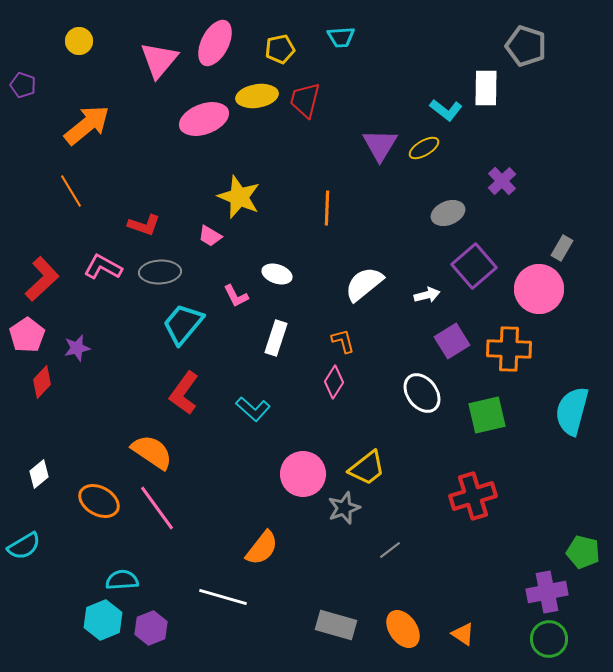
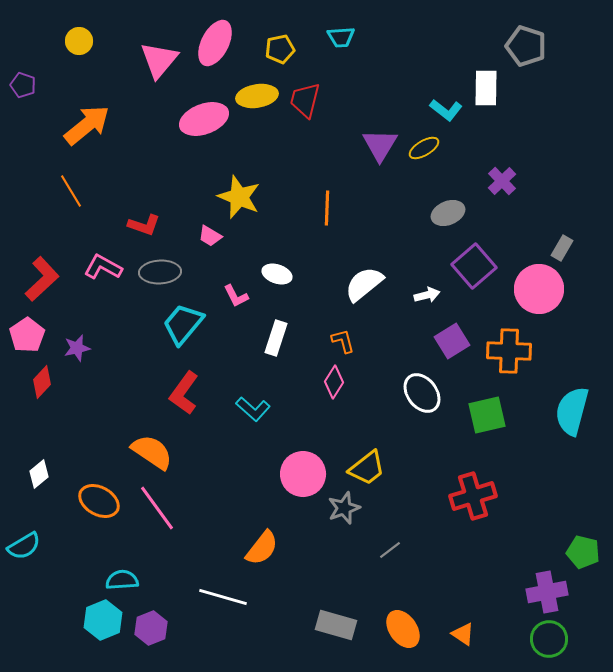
orange cross at (509, 349): moved 2 px down
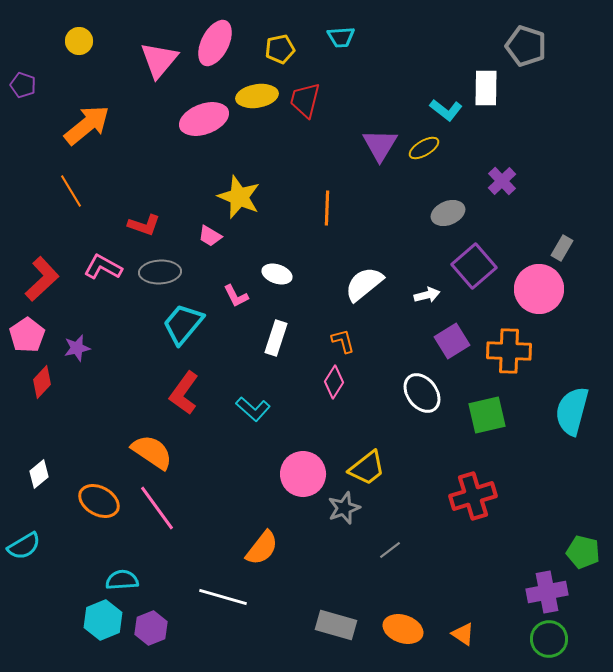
orange ellipse at (403, 629): rotated 36 degrees counterclockwise
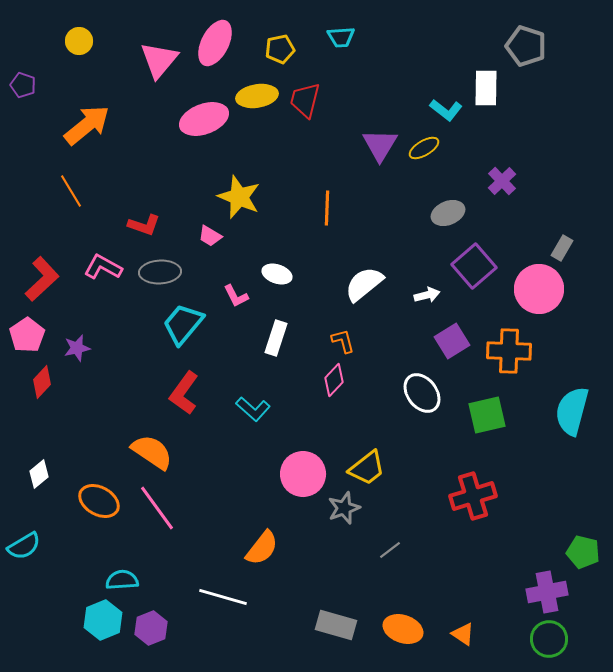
pink diamond at (334, 382): moved 2 px up; rotated 12 degrees clockwise
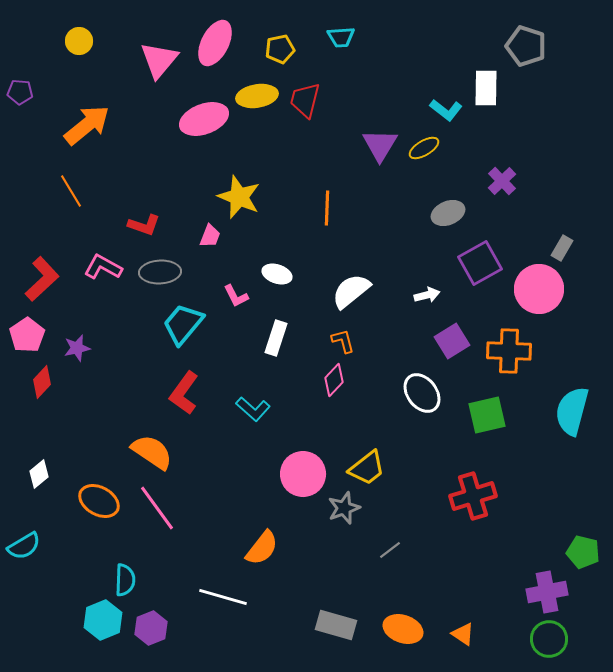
purple pentagon at (23, 85): moved 3 px left, 7 px down; rotated 15 degrees counterclockwise
pink trapezoid at (210, 236): rotated 100 degrees counterclockwise
purple square at (474, 266): moved 6 px right, 3 px up; rotated 12 degrees clockwise
white semicircle at (364, 284): moved 13 px left, 7 px down
cyan semicircle at (122, 580): moved 3 px right; rotated 96 degrees clockwise
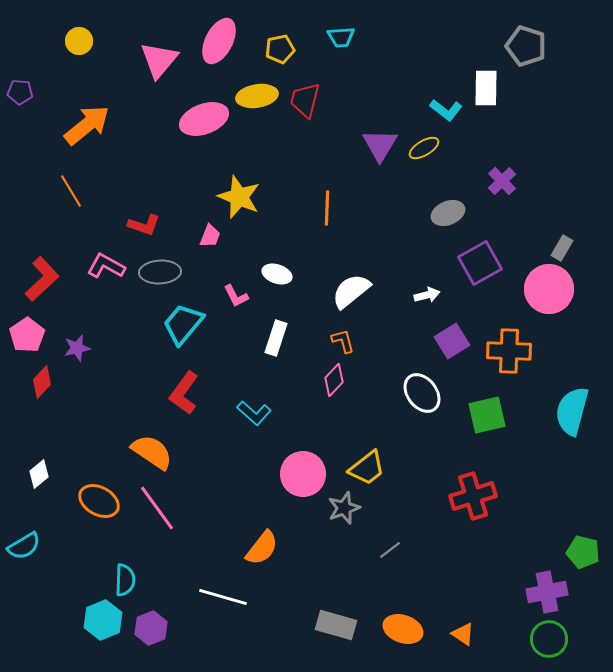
pink ellipse at (215, 43): moved 4 px right, 2 px up
pink L-shape at (103, 267): moved 3 px right, 1 px up
pink circle at (539, 289): moved 10 px right
cyan L-shape at (253, 409): moved 1 px right, 4 px down
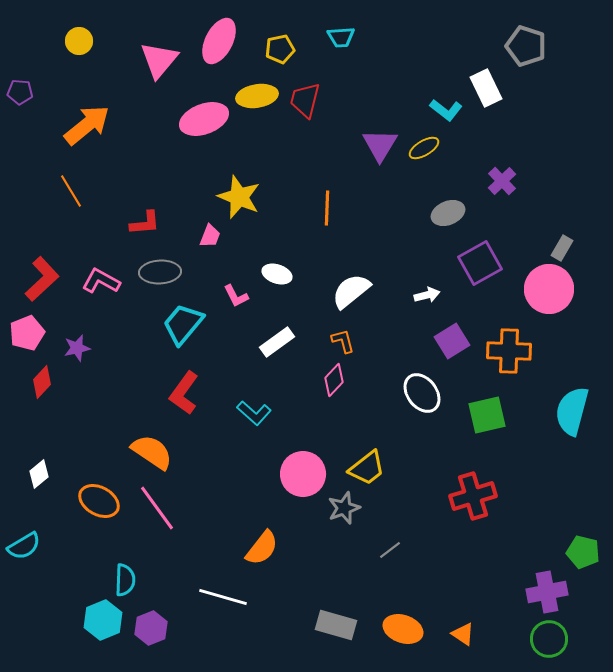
white rectangle at (486, 88): rotated 27 degrees counterclockwise
red L-shape at (144, 225): moved 1 px right, 2 px up; rotated 24 degrees counterclockwise
pink L-shape at (106, 266): moved 5 px left, 15 px down
pink pentagon at (27, 335): moved 2 px up; rotated 12 degrees clockwise
white rectangle at (276, 338): moved 1 px right, 4 px down; rotated 36 degrees clockwise
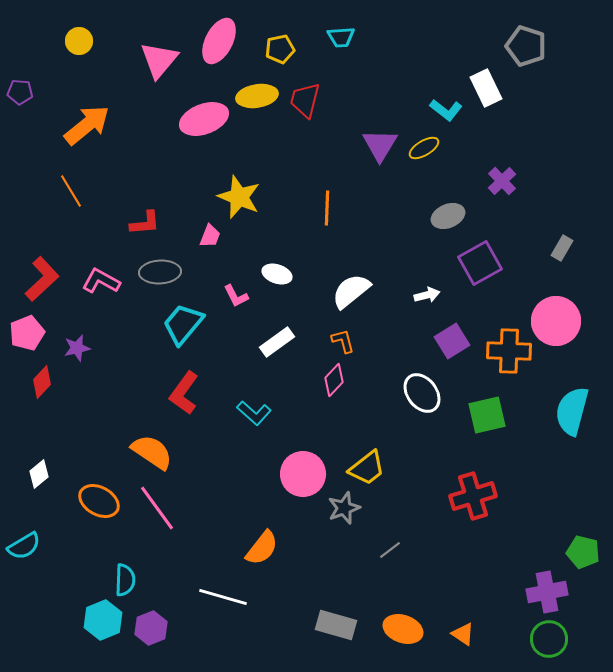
gray ellipse at (448, 213): moved 3 px down
pink circle at (549, 289): moved 7 px right, 32 px down
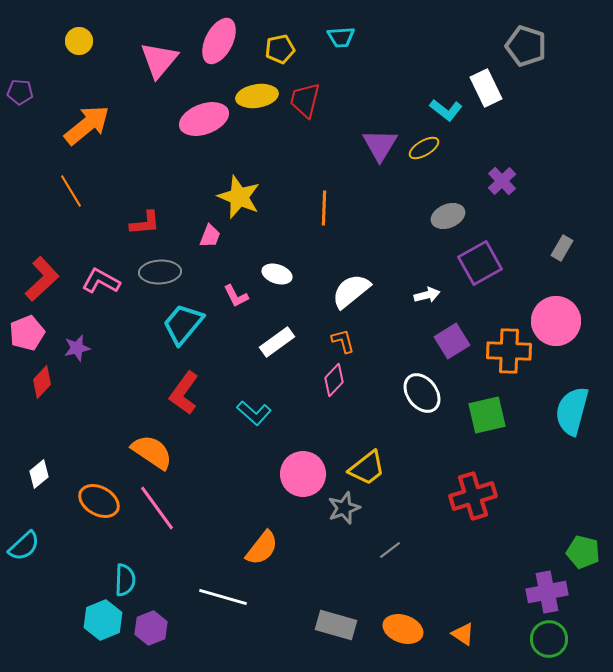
orange line at (327, 208): moved 3 px left
cyan semicircle at (24, 546): rotated 12 degrees counterclockwise
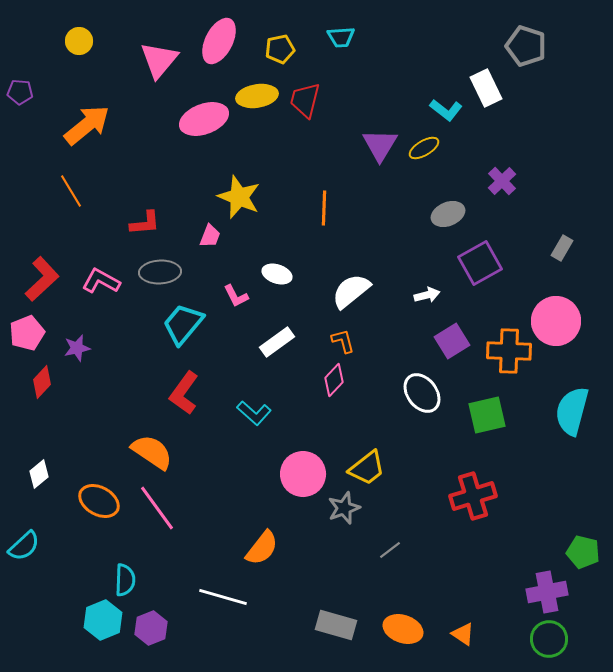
gray ellipse at (448, 216): moved 2 px up
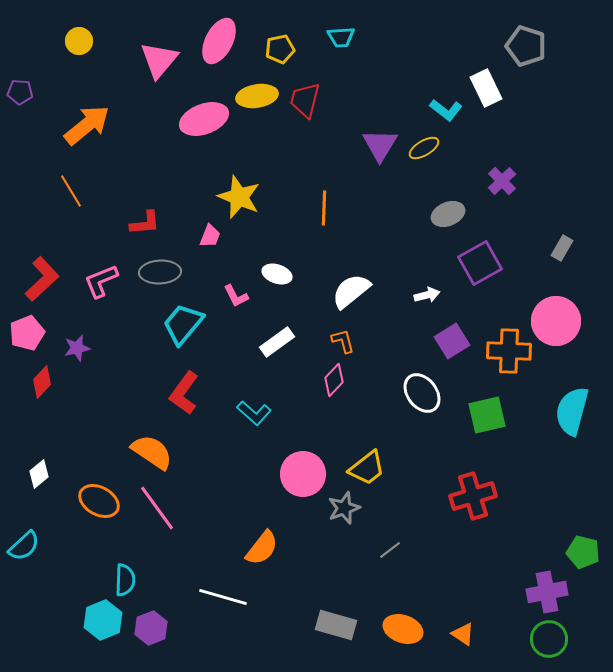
pink L-shape at (101, 281): rotated 51 degrees counterclockwise
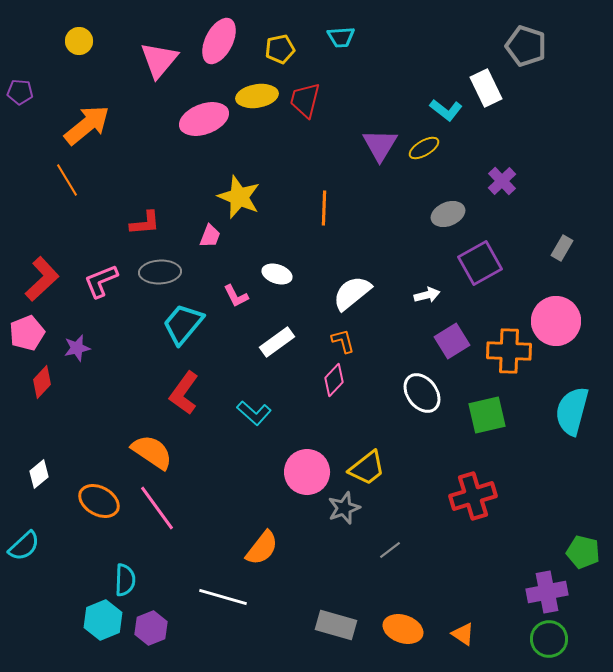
orange line at (71, 191): moved 4 px left, 11 px up
white semicircle at (351, 291): moved 1 px right, 2 px down
pink circle at (303, 474): moved 4 px right, 2 px up
